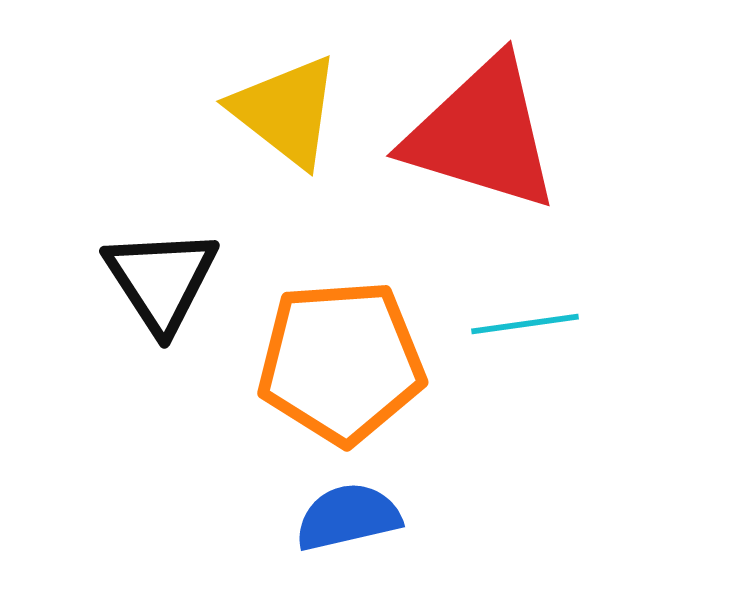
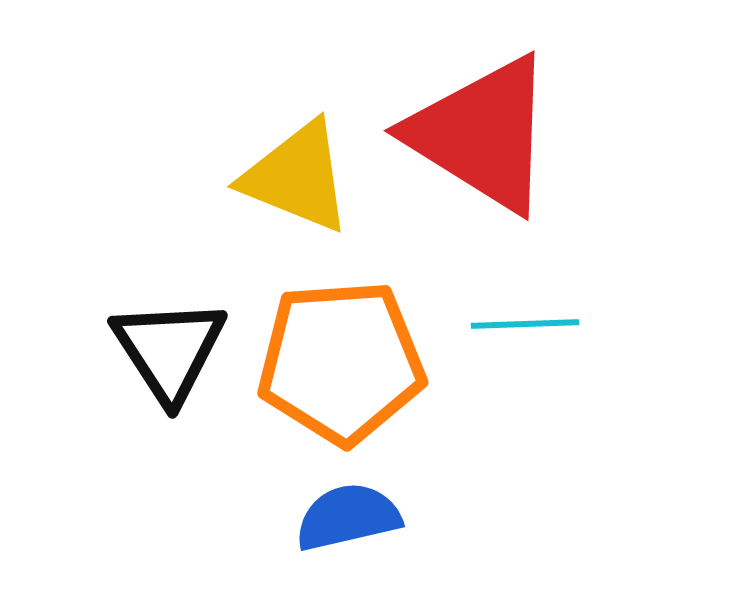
yellow triangle: moved 11 px right, 66 px down; rotated 16 degrees counterclockwise
red triangle: rotated 15 degrees clockwise
black triangle: moved 8 px right, 70 px down
cyan line: rotated 6 degrees clockwise
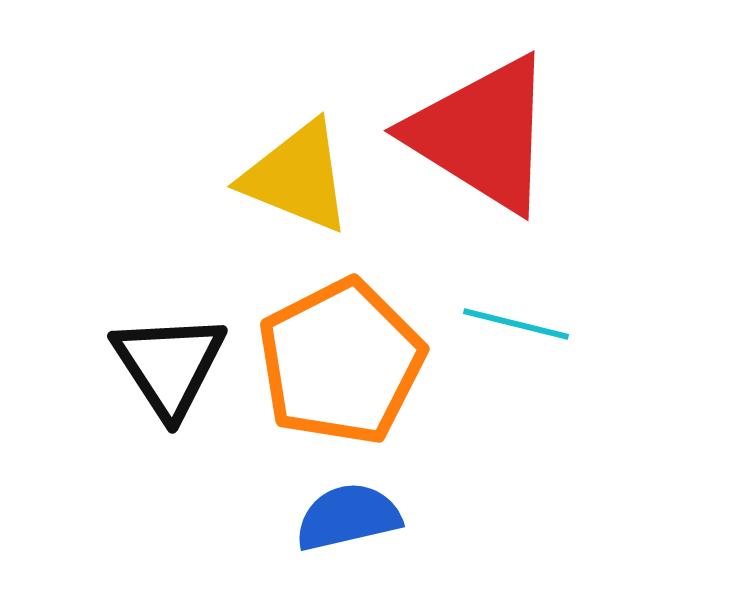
cyan line: moved 9 px left; rotated 16 degrees clockwise
black triangle: moved 15 px down
orange pentagon: rotated 23 degrees counterclockwise
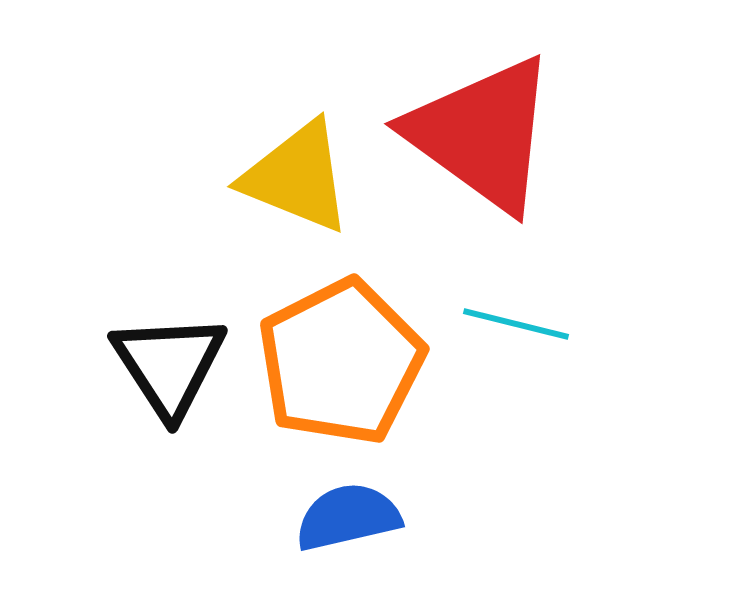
red triangle: rotated 4 degrees clockwise
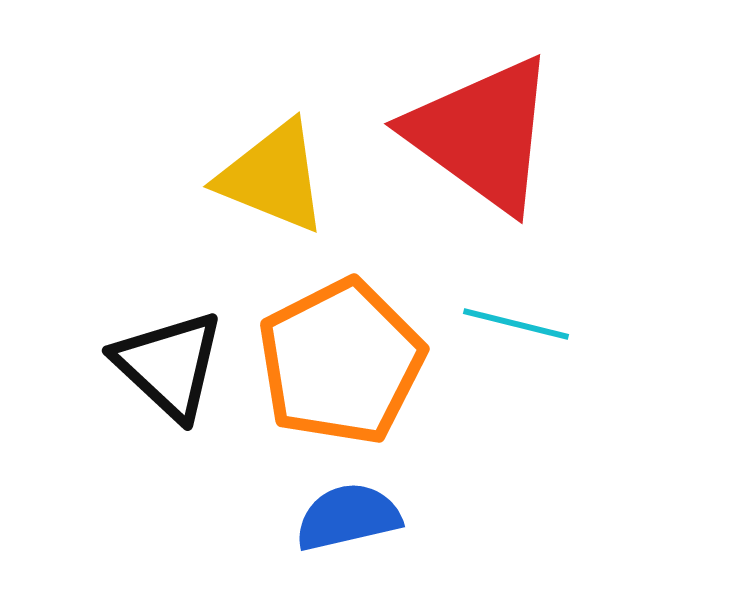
yellow triangle: moved 24 px left
black triangle: rotated 14 degrees counterclockwise
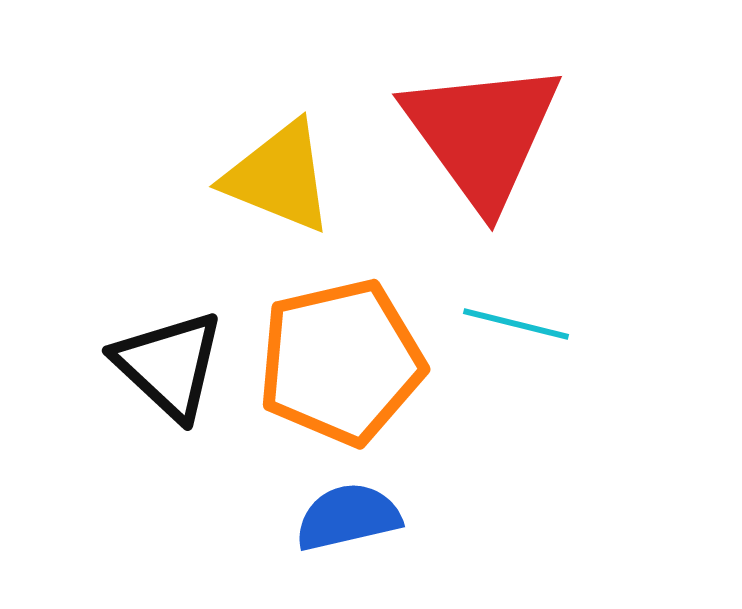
red triangle: rotated 18 degrees clockwise
yellow triangle: moved 6 px right
orange pentagon: rotated 14 degrees clockwise
